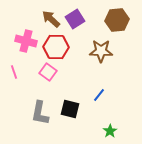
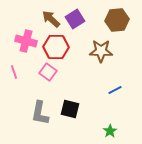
blue line: moved 16 px right, 5 px up; rotated 24 degrees clockwise
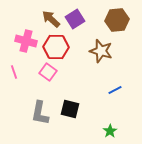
brown star: rotated 15 degrees clockwise
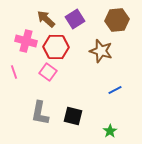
brown arrow: moved 5 px left
black square: moved 3 px right, 7 px down
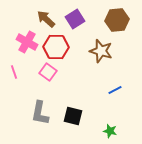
pink cross: moved 1 px right, 1 px down; rotated 15 degrees clockwise
green star: rotated 24 degrees counterclockwise
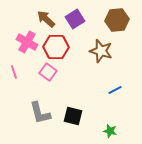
gray L-shape: rotated 25 degrees counterclockwise
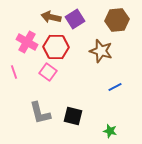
brown arrow: moved 5 px right, 2 px up; rotated 30 degrees counterclockwise
blue line: moved 3 px up
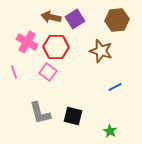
green star: rotated 16 degrees clockwise
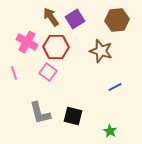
brown arrow: rotated 42 degrees clockwise
pink line: moved 1 px down
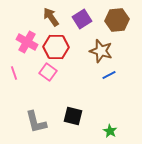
purple square: moved 7 px right
blue line: moved 6 px left, 12 px up
gray L-shape: moved 4 px left, 9 px down
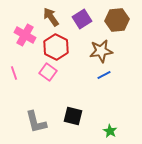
pink cross: moved 2 px left, 7 px up
red hexagon: rotated 25 degrees clockwise
brown star: rotated 25 degrees counterclockwise
blue line: moved 5 px left
